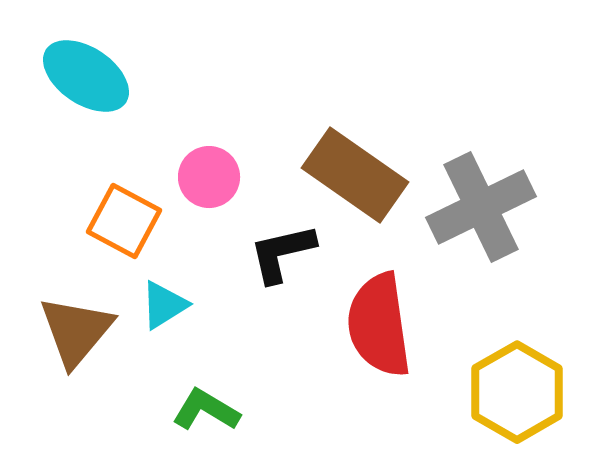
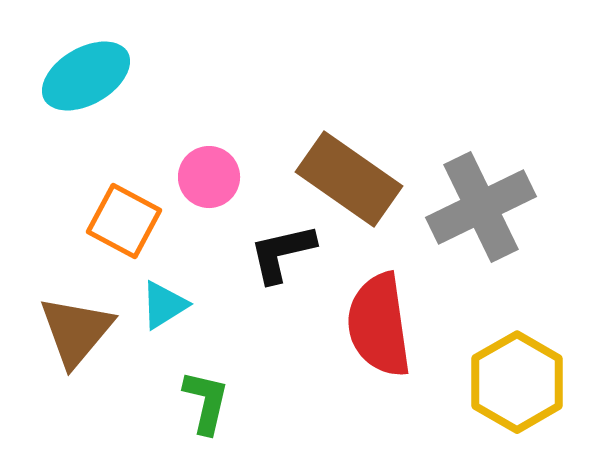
cyan ellipse: rotated 64 degrees counterclockwise
brown rectangle: moved 6 px left, 4 px down
yellow hexagon: moved 10 px up
green L-shape: moved 8 px up; rotated 72 degrees clockwise
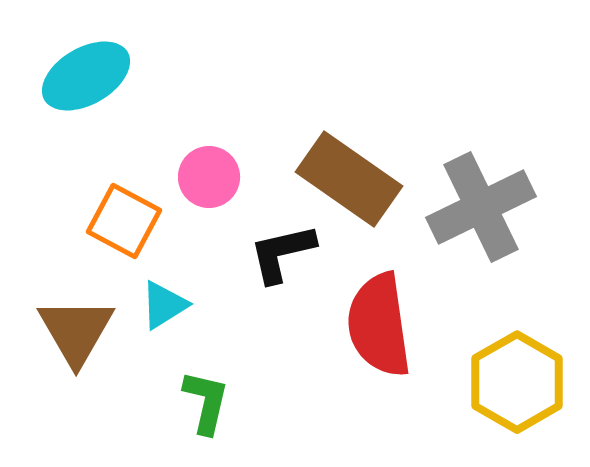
brown triangle: rotated 10 degrees counterclockwise
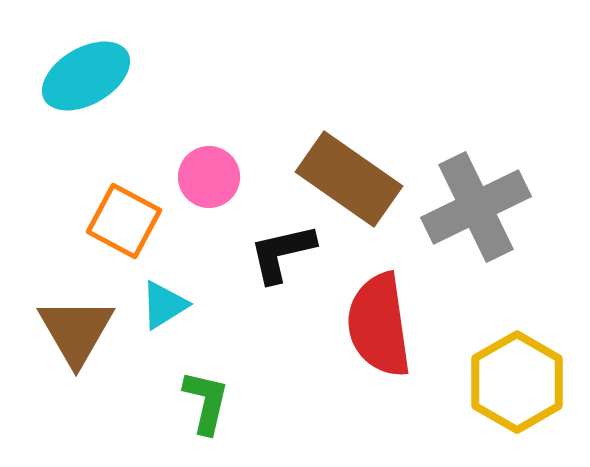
gray cross: moved 5 px left
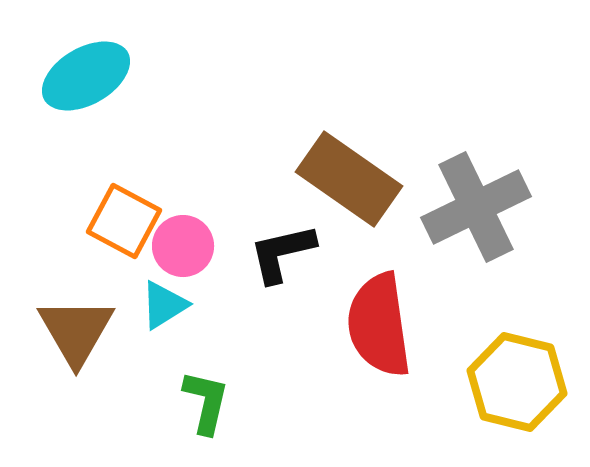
pink circle: moved 26 px left, 69 px down
yellow hexagon: rotated 16 degrees counterclockwise
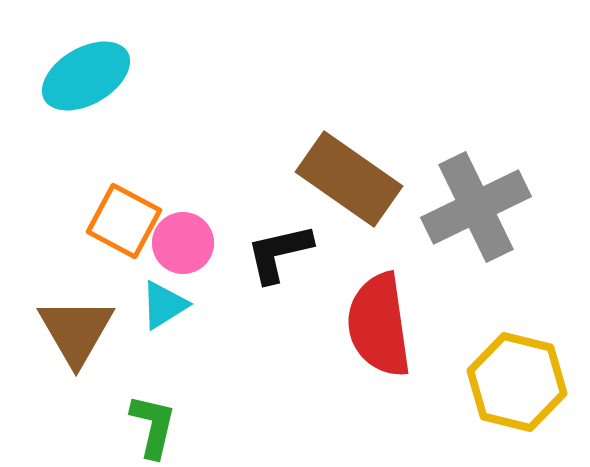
pink circle: moved 3 px up
black L-shape: moved 3 px left
green L-shape: moved 53 px left, 24 px down
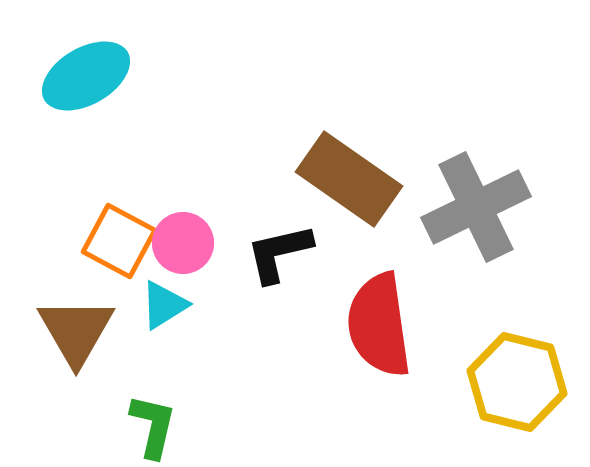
orange square: moved 5 px left, 20 px down
